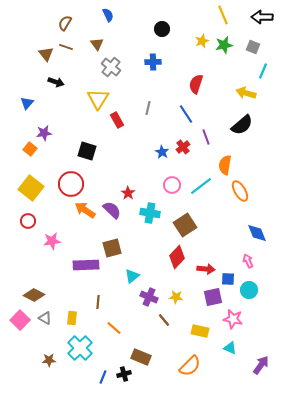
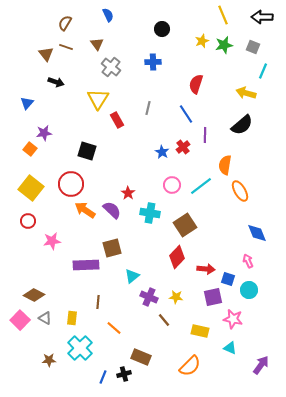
purple line at (206, 137): moved 1 px left, 2 px up; rotated 21 degrees clockwise
blue square at (228, 279): rotated 16 degrees clockwise
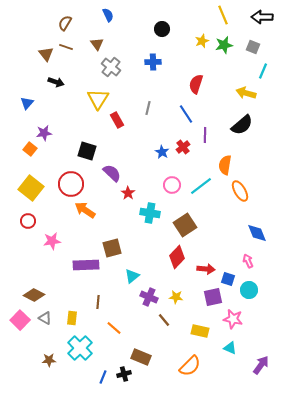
purple semicircle at (112, 210): moved 37 px up
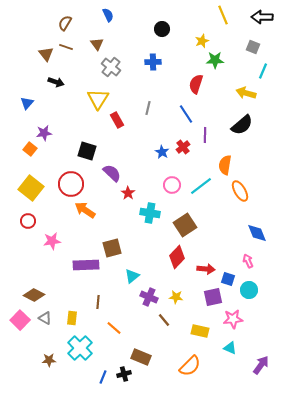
green star at (224, 45): moved 9 px left, 15 px down; rotated 12 degrees clockwise
pink star at (233, 319): rotated 18 degrees counterclockwise
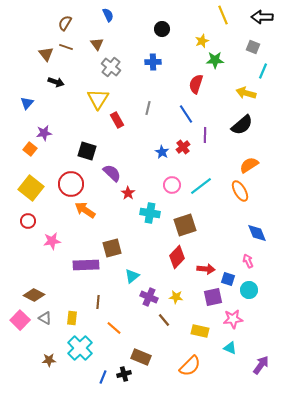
orange semicircle at (225, 165): moved 24 px right; rotated 48 degrees clockwise
brown square at (185, 225): rotated 15 degrees clockwise
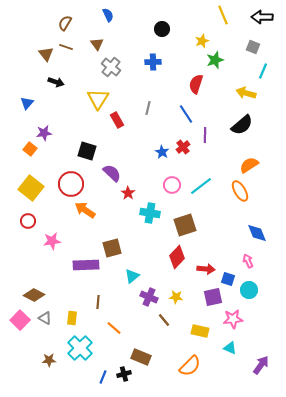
green star at (215, 60): rotated 18 degrees counterclockwise
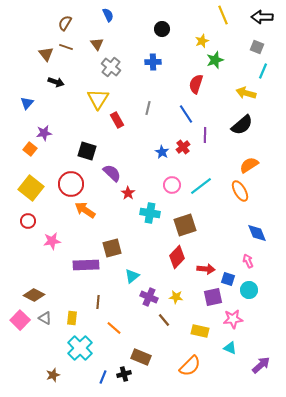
gray square at (253, 47): moved 4 px right
brown star at (49, 360): moved 4 px right, 15 px down; rotated 16 degrees counterclockwise
purple arrow at (261, 365): rotated 12 degrees clockwise
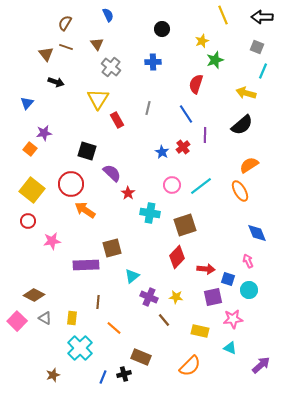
yellow square at (31, 188): moved 1 px right, 2 px down
pink square at (20, 320): moved 3 px left, 1 px down
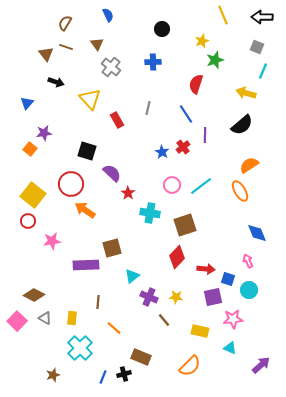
yellow triangle at (98, 99): moved 8 px left; rotated 15 degrees counterclockwise
yellow square at (32, 190): moved 1 px right, 5 px down
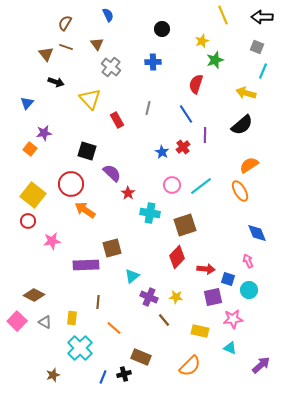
gray triangle at (45, 318): moved 4 px down
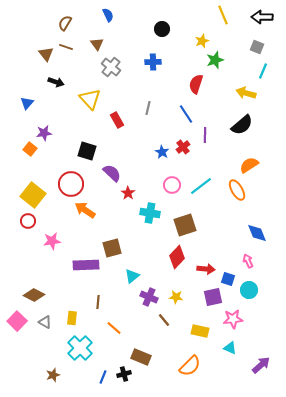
orange ellipse at (240, 191): moved 3 px left, 1 px up
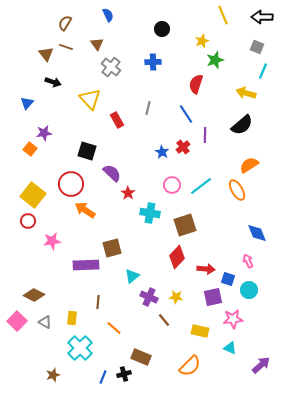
black arrow at (56, 82): moved 3 px left
